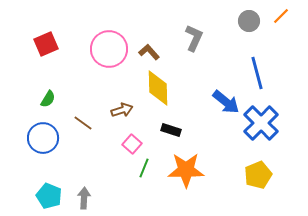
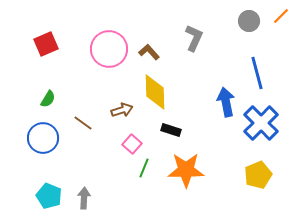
yellow diamond: moved 3 px left, 4 px down
blue arrow: rotated 140 degrees counterclockwise
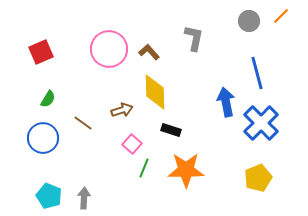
gray L-shape: rotated 12 degrees counterclockwise
red square: moved 5 px left, 8 px down
yellow pentagon: moved 3 px down
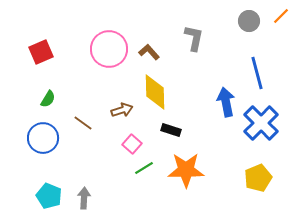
green line: rotated 36 degrees clockwise
